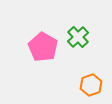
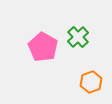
orange hexagon: moved 3 px up
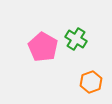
green cross: moved 2 px left, 2 px down; rotated 15 degrees counterclockwise
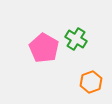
pink pentagon: moved 1 px right, 1 px down
